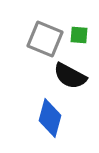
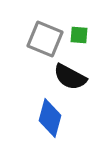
black semicircle: moved 1 px down
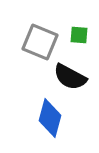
gray square: moved 5 px left, 3 px down
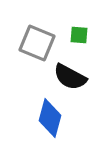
gray square: moved 3 px left, 1 px down
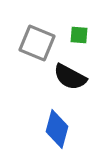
blue diamond: moved 7 px right, 11 px down
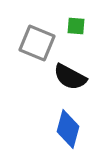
green square: moved 3 px left, 9 px up
blue diamond: moved 11 px right
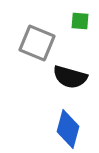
green square: moved 4 px right, 5 px up
black semicircle: rotated 12 degrees counterclockwise
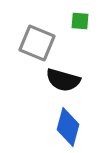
black semicircle: moved 7 px left, 3 px down
blue diamond: moved 2 px up
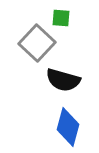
green square: moved 19 px left, 3 px up
gray square: rotated 21 degrees clockwise
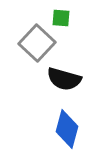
black semicircle: moved 1 px right, 1 px up
blue diamond: moved 1 px left, 2 px down
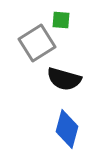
green square: moved 2 px down
gray square: rotated 15 degrees clockwise
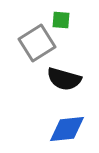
blue diamond: rotated 69 degrees clockwise
